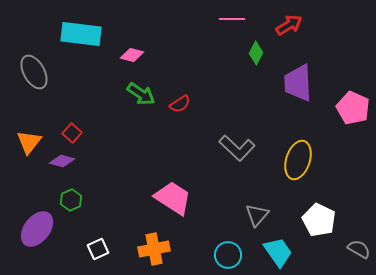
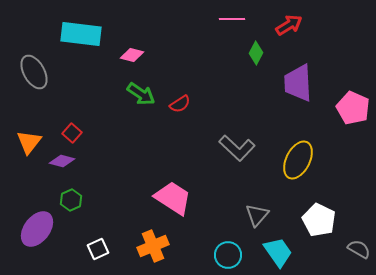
yellow ellipse: rotated 9 degrees clockwise
orange cross: moved 1 px left, 3 px up; rotated 12 degrees counterclockwise
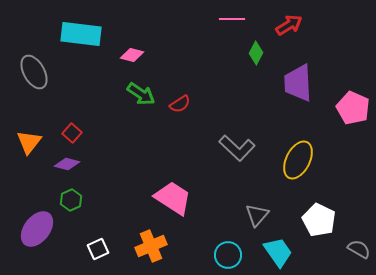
purple diamond: moved 5 px right, 3 px down
orange cross: moved 2 px left
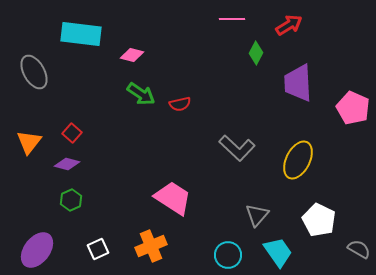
red semicircle: rotated 20 degrees clockwise
purple ellipse: moved 21 px down
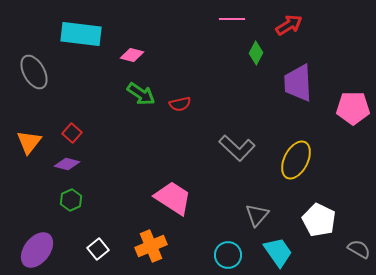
pink pentagon: rotated 24 degrees counterclockwise
yellow ellipse: moved 2 px left
white square: rotated 15 degrees counterclockwise
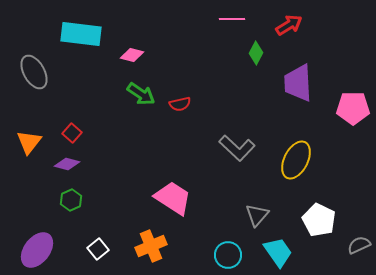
gray semicircle: moved 4 px up; rotated 55 degrees counterclockwise
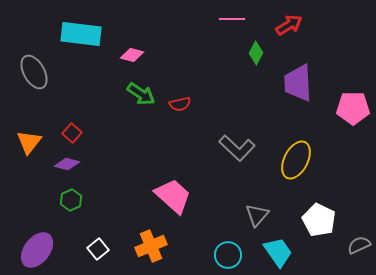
pink trapezoid: moved 2 px up; rotated 9 degrees clockwise
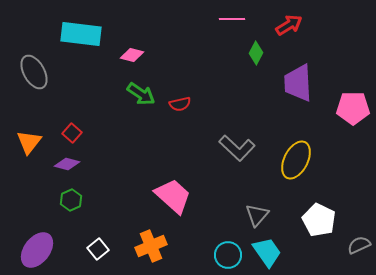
cyan trapezoid: moved 11 px left
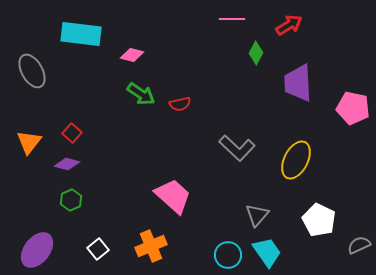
gray ellipse: moved 2 px left, 1 px up
pink pentagon: rotated 12 degrees clockwise
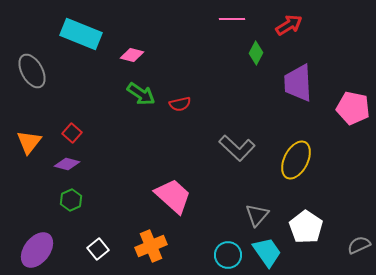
cyan rectangle: rotated 15 degrees clockwise
white pentagon: moved 13 px left, 7 px down; rotated 8 degrees clockwise
